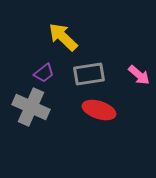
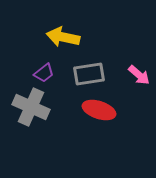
yellow arrow: rotated 32 degrees counterclockwise
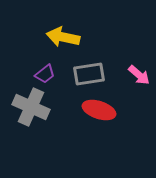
purple trapezoid: moved 1 px right, 1 px down
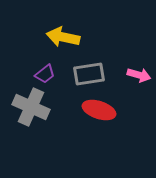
pink arrow: rotated 25 degrees counterclockwise
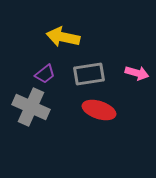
pink arrow: moved 2 px left, 2 px up
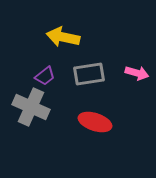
purple trapezoid: moved 2 px down
red ellipse: moved 4 px left, 12 px down
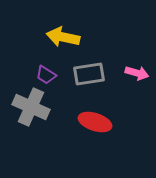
purple trapezoid: moved 1 px right, 1 px up; rotated 70 degrees clockwise
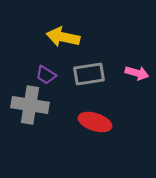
gray cross: moved 1 px left, 2 px up; rotated 15 degrees counterclockwise
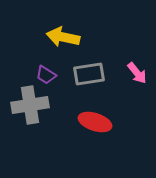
pink arrow: rotated 35 degrees clockwise
gray cross: rotated 18 degrees counterclockwise
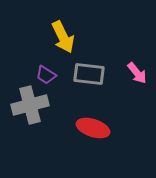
yellow arrow: rotated 128 degrees counterclockwise
gray rectangle: rotated 16 degrees clockwise
gray cross: rotated 6 degrees counterclockwise
red ellipse: moved 2 px left, 6 px down
